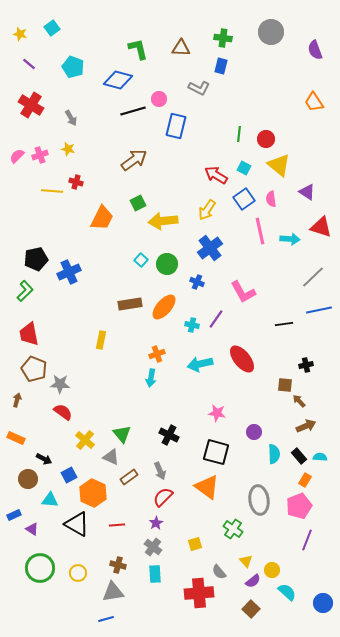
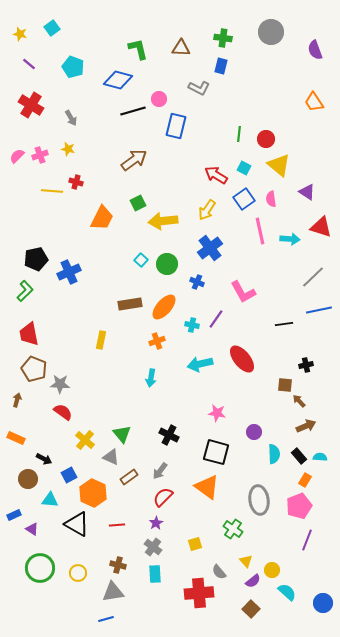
orange cross at (157, 354): moved 13 px up
gray arrow at (160, 471): rotated 60 degrees clockwise
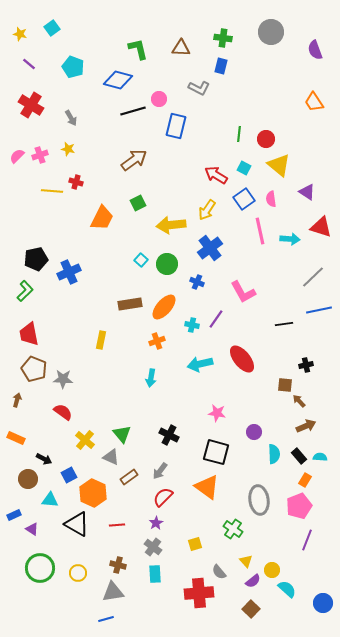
yellow arrow at (163, 221): moved 8 px right, 4 px down
gray star at (60, 384): moved 3 px right, 5 px up
cyan semicircle at (287, 592): moved 3 px up
